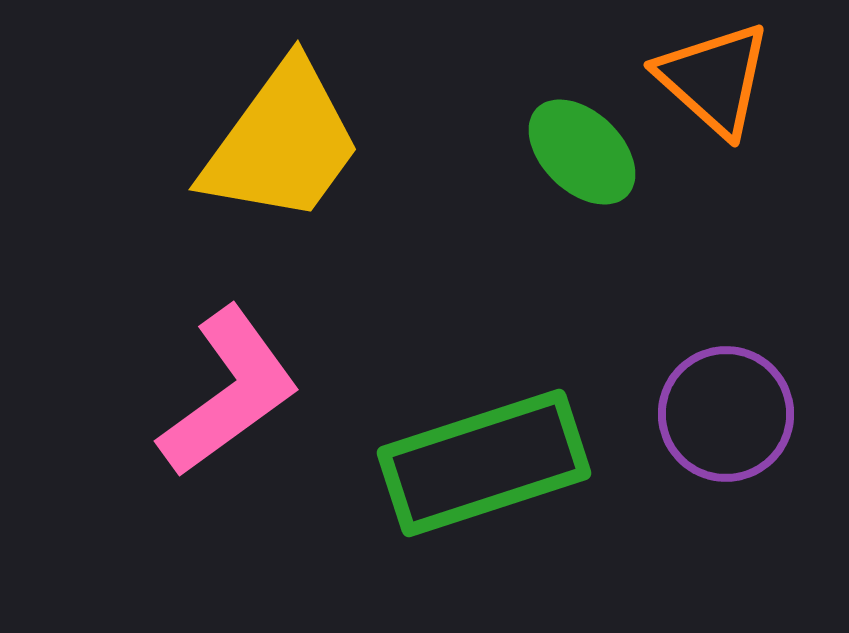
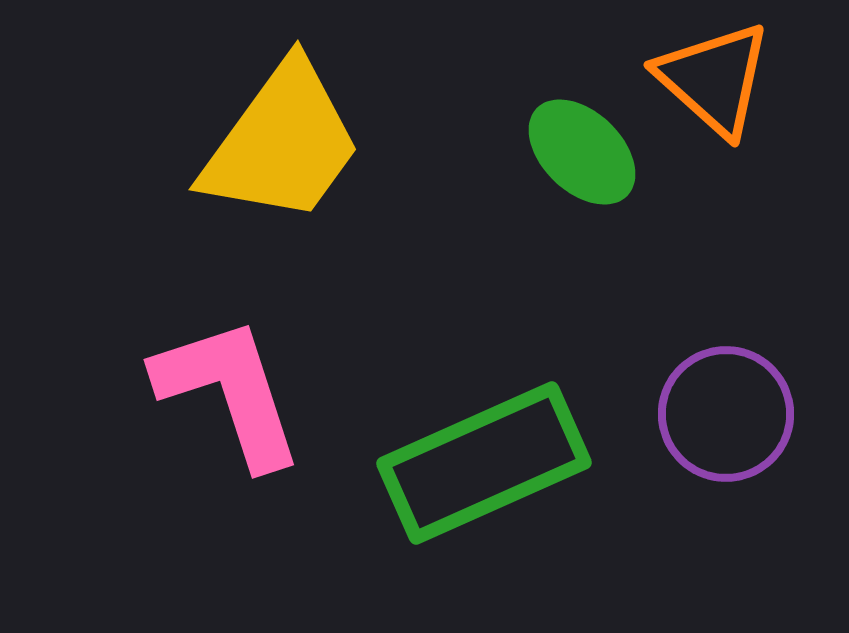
pink L-shape: rotated 72 degrees counterclockwise
green rectangle: rotated 6 degrees counterclockwise
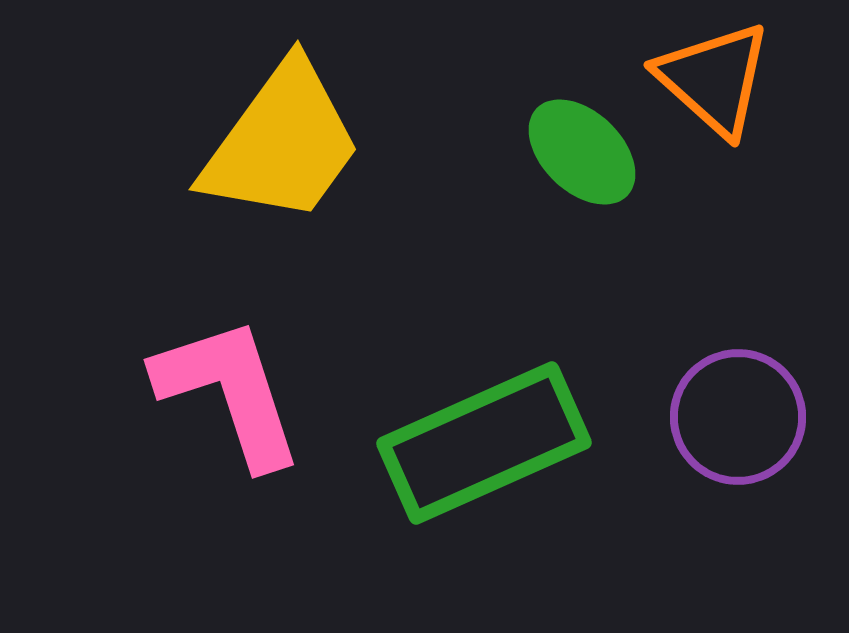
purple circle: moved 12 px right, 3 px down
green rectangle: moved 20 px up
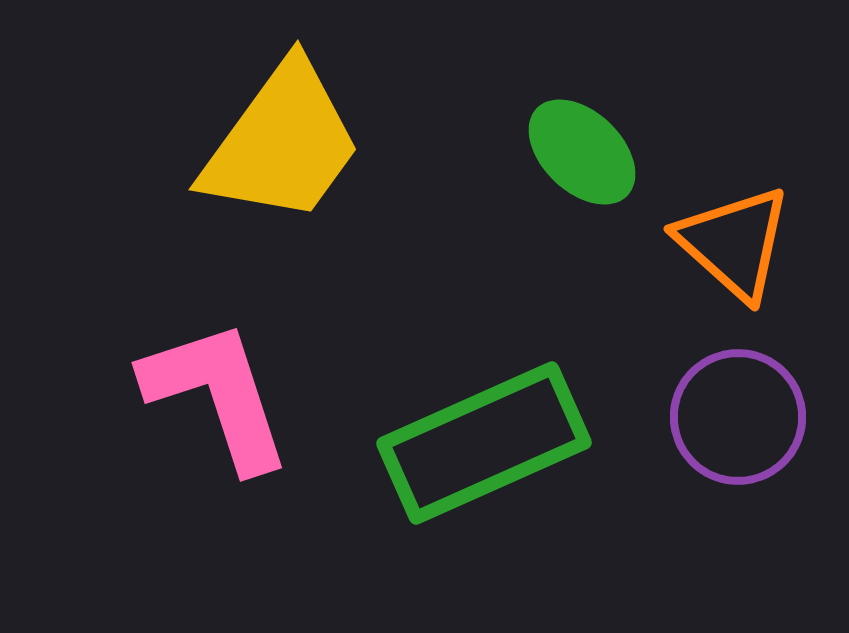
orange triangle: moved 20 px right, 164 px down
pink L-shape: moved 12 px left, 3 px down
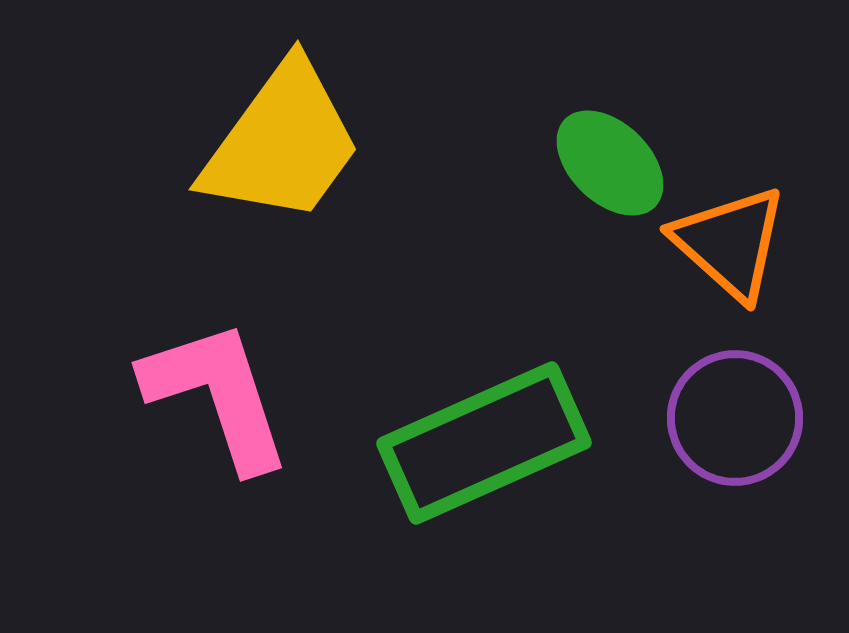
green ellipse: moved 28 px right, 11 px down
orange triangle: moved 4 px left
purple circle: moved 3 px left, 1 px down
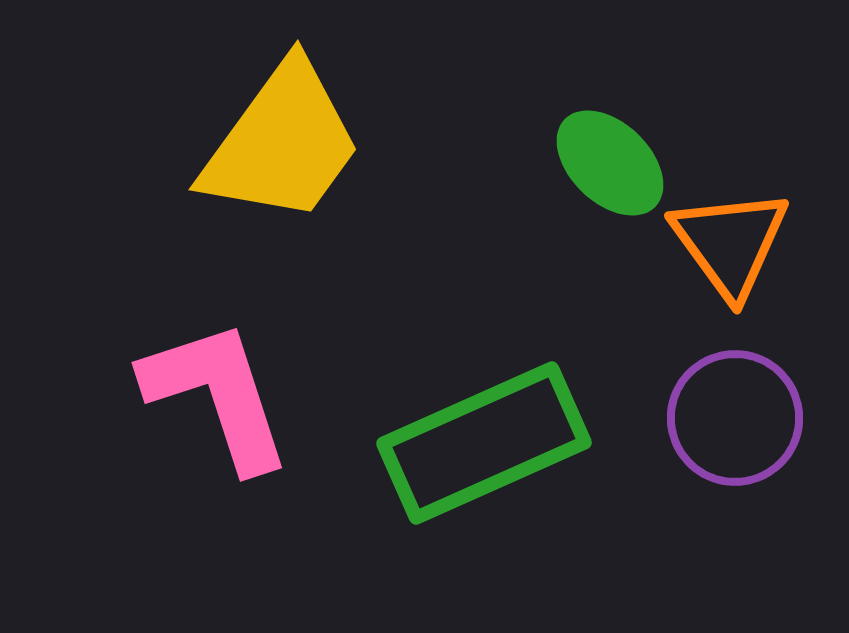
orange triangle: rotated 12 degrees clockwise
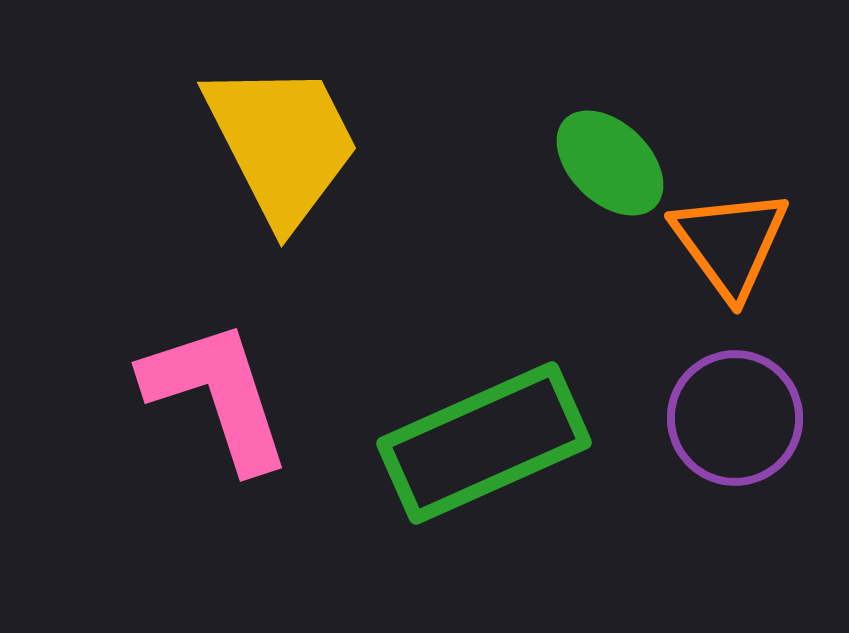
yellow trapezoid: rotated 63 degrees counterclockwise
